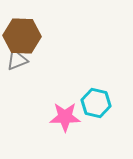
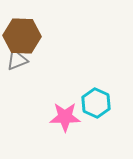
cyan hexagon: rotated 12 degrees clockwise
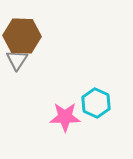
gray triangle: rotated 35 degrees counterclockwise
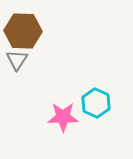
brown hexagon: moved 1 px right, 5 px up
pink star: moved 2 px left
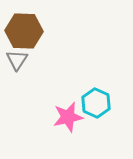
brown hexagon: moved 1 px right
pink star: moved 5 px right; rotated 12 degrees counterclockwise
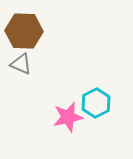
gray triangle: moved 4 px right, 4 px down; rotated 40 degrees counterclockwise
cyan hexagon: rotated 8 degrees clockwise
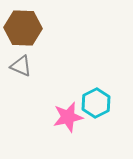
brown hexagon: moved 1 px left, 3 px up
gray triangle: moved 2 px down
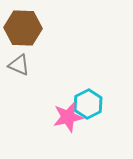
gray triangle: moved 2 px left, 1 px up
cyan hexagon: moved 8 px left, 1 px down
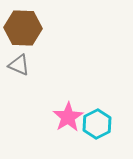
cyan hexagon: moved 9 px right, 20 px down
pink star: rotated 20 degrees counterclockwise
